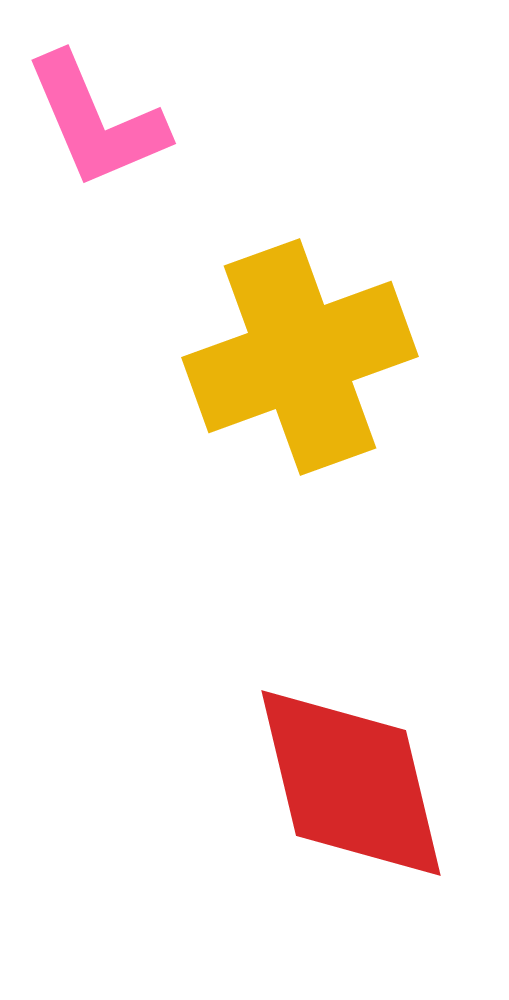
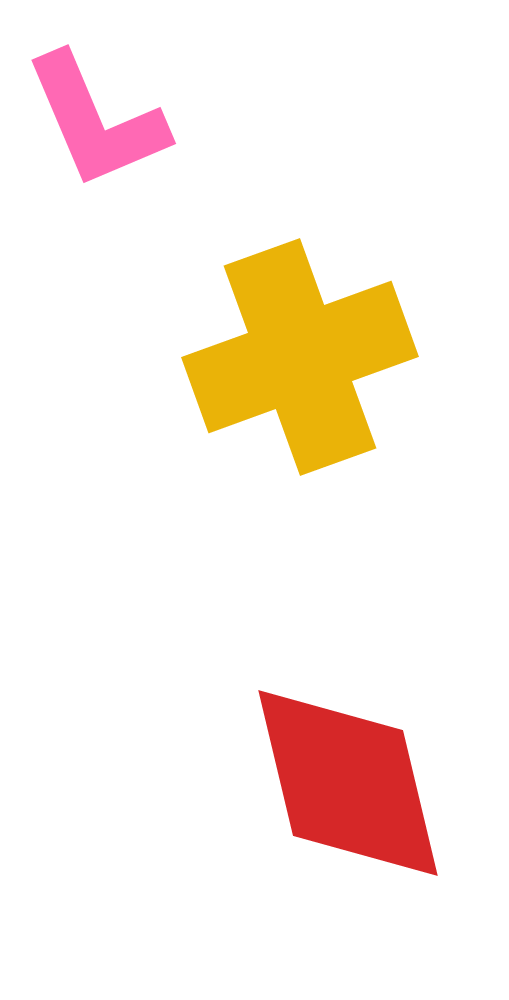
red diamond: moved 3 px left
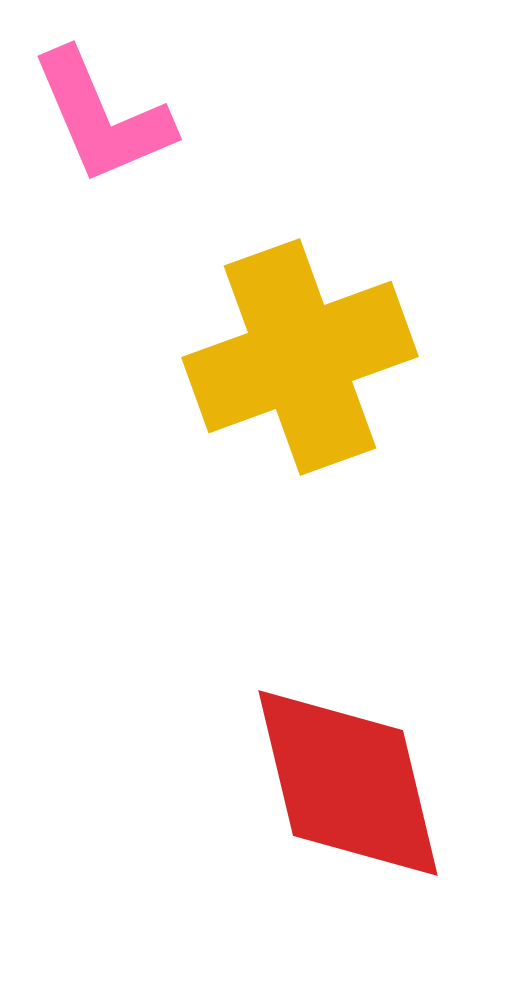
pink L-shape: moved 6 px right, 4 px up
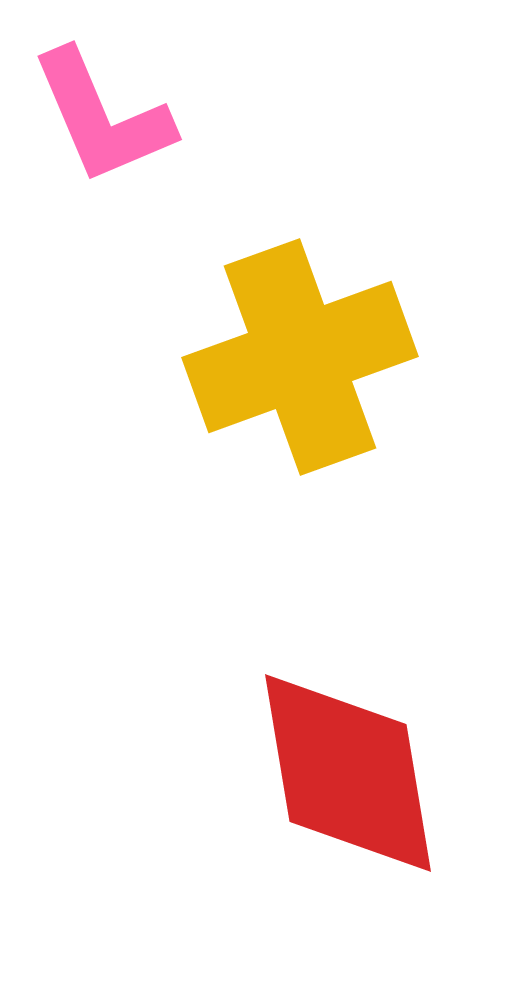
red diamond: moved 10 px up; rotated 4 degrees clockwise
